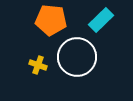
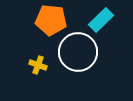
white circle: moved 1 px right, 5 px up
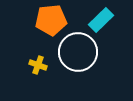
orange pentagon: rotated 12 degrees counterclockwise
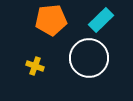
white circle: moved 11 px right, 6 px down
yellow cross: moved 3 px left, 1 px down
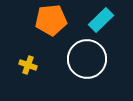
white circle: moved 2 px left, 1 px down
yellow cross: moved 7 px left, 1 px up
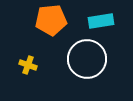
cyan rectangle: moved 1 px down; rotated 35 degrees clockwise
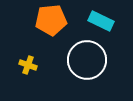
cyan rectangle: rotated 35 degrees clockwise
white circle: moved 1 px down
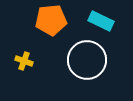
yellow cross: moved 4 px left, 4 px up
